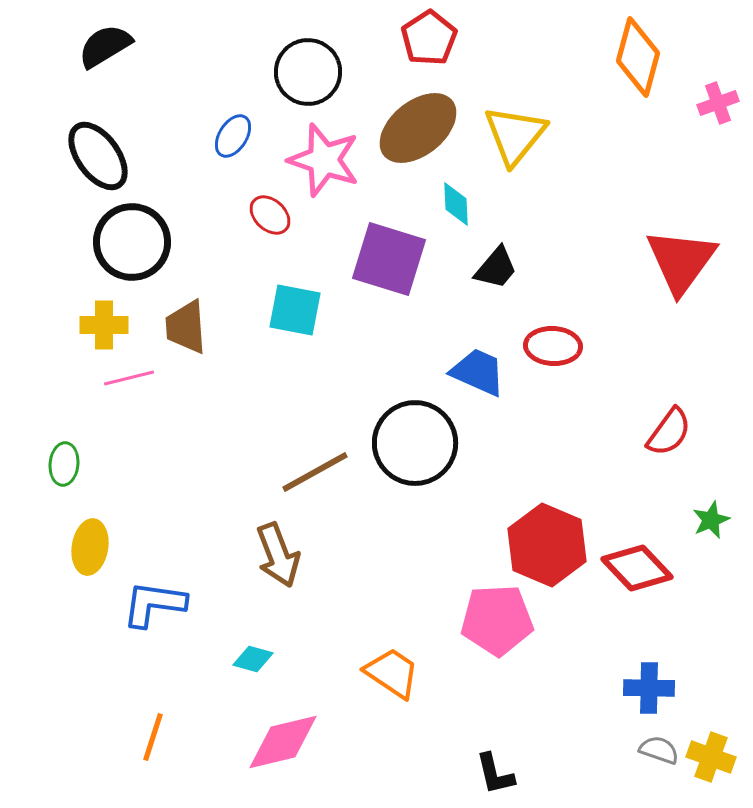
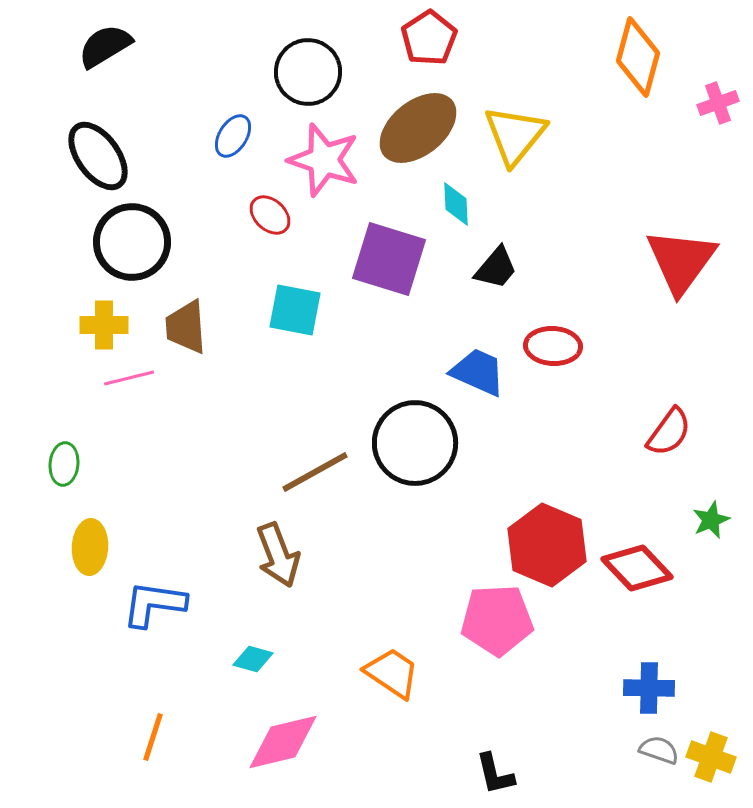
yellow ellipse at (90, 547): rotated 6 degrees counterclockwise
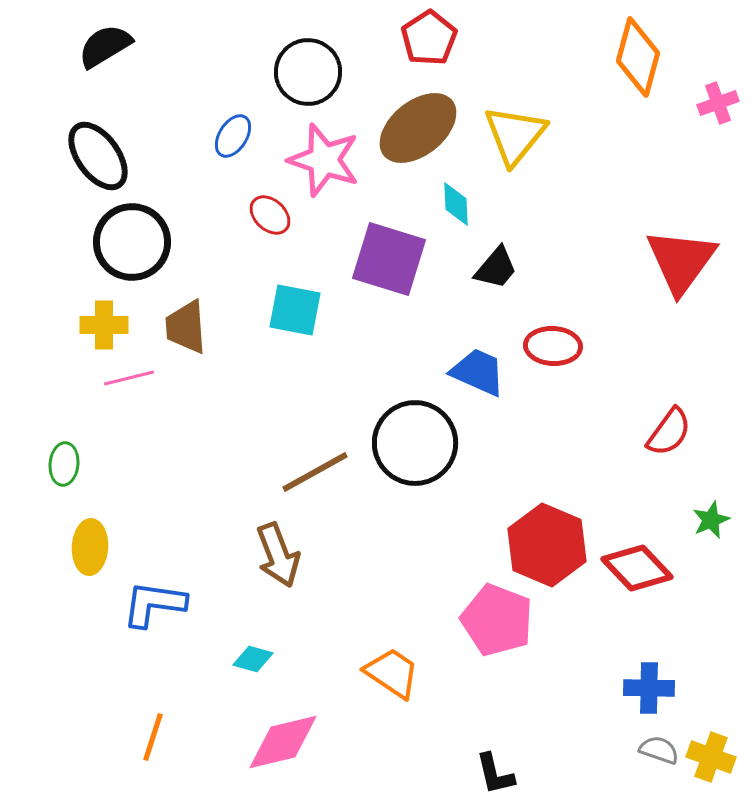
pink pentagon at (497, 620): rotated 24 degrees clockwise
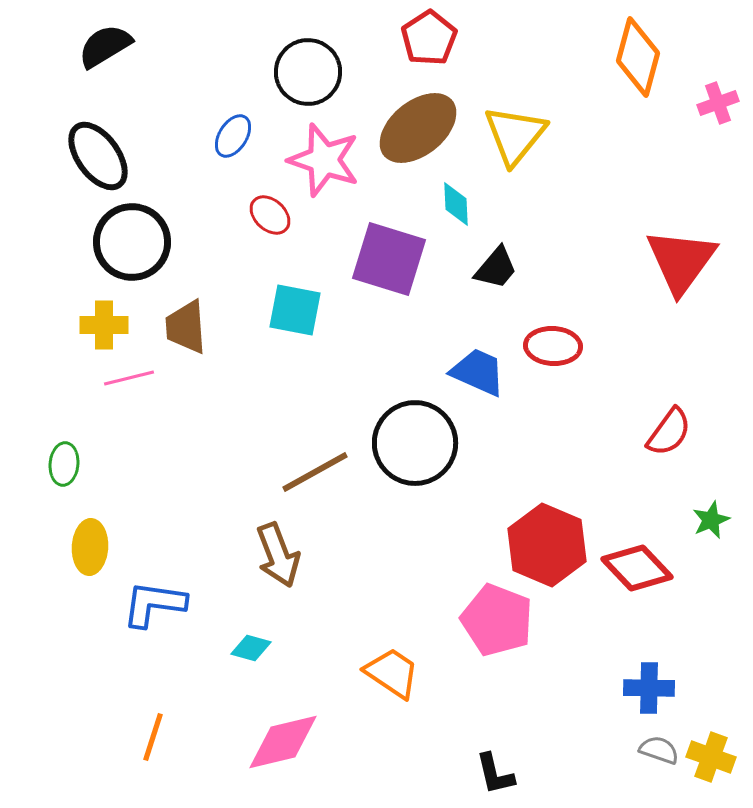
cyan diamond at (253, 659): moved 2 px left, 11 px up
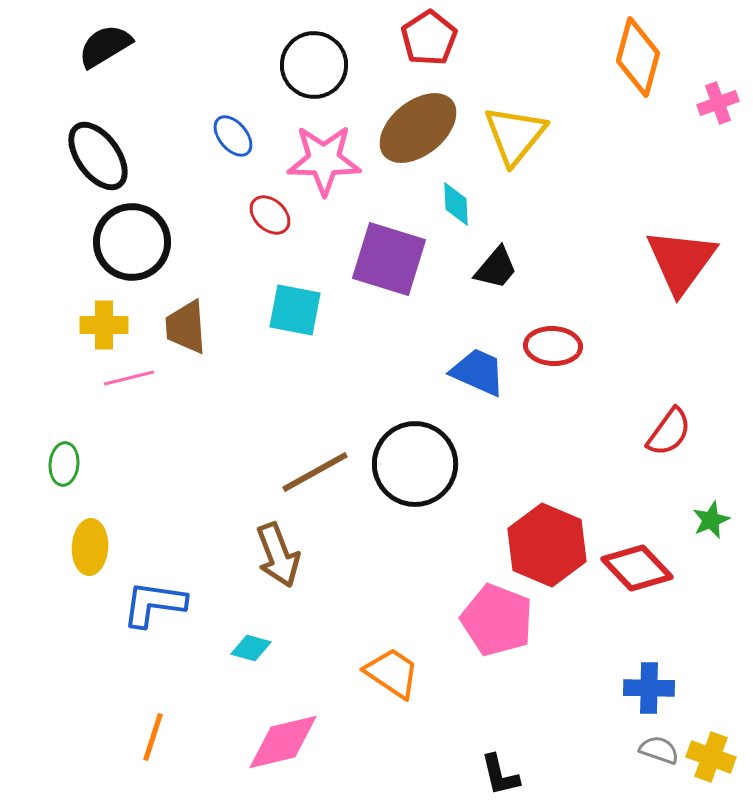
black circle at (308, 72): moved 6 px right, 7 px up
blue ellipse at (233, 136): rotated 72 degrees counterclockwise
pink star at (324, 160): rotated 18 degrees counterclockwise
black circle at (415, 443): moved 21 px down
black L-shape at (495, 774): moved 5 px right, 1 px down
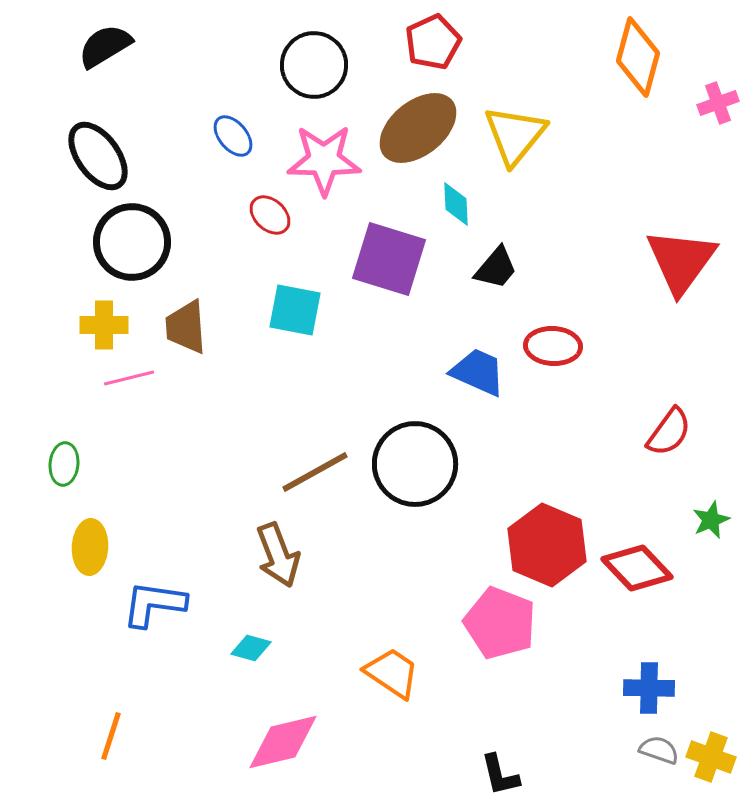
red pentagon at (429, 38): moved 4 px right, 4 px down; rotated 8 degrees clockwise
pink pentagon at (497, 620): moved 3 px right, 3 px down
orange line at (153, 737): moved 42 px left, 1 px up
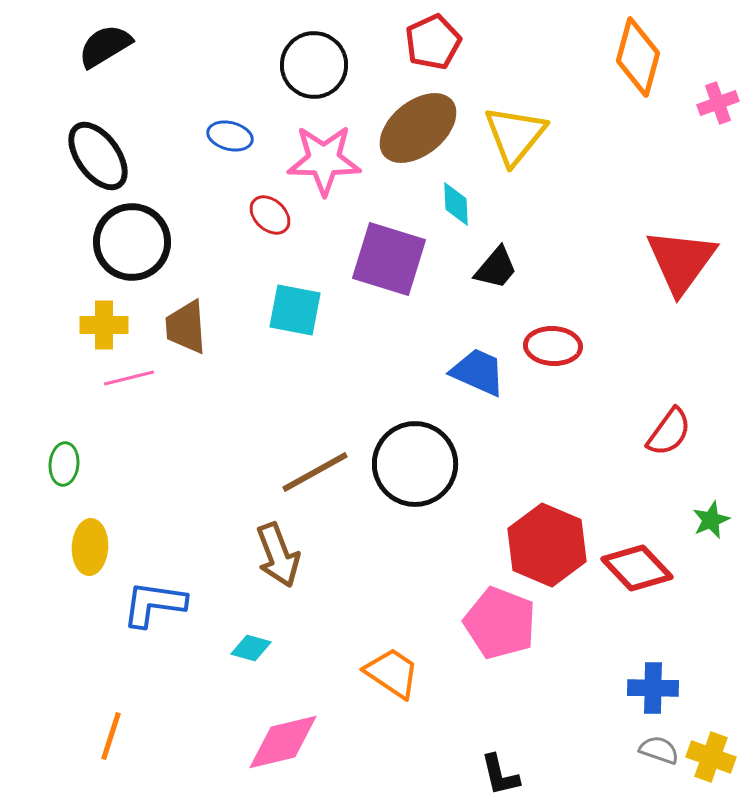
blue ellipse at (233, 136): moved 3 px left; rotated 36 degrees counterclockwise
blue cross at (649, 688): moved 4 px right
